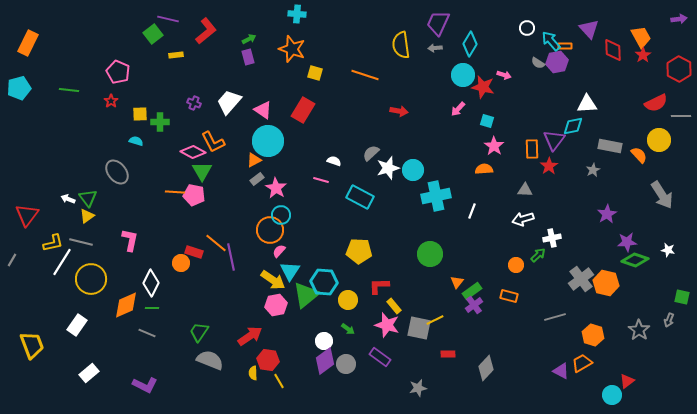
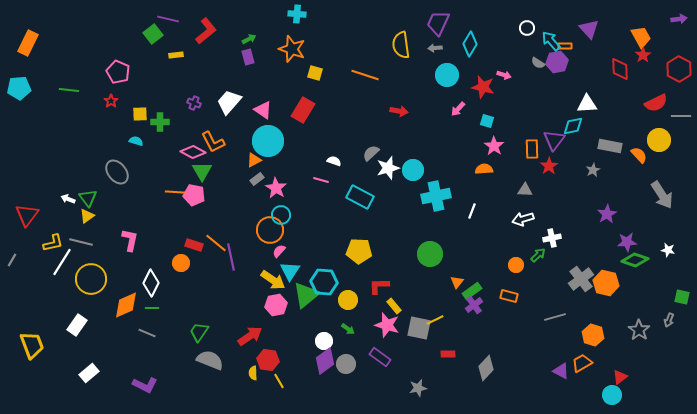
red diamond at (613, 50): moved 7 px right, 19 px down
cyan circle at (463, 75): moved 16 px left
cyan pentagon at (19, 88): rotated 10 degrees clockwise
red rectangle at (194, 252): moved 7 px up
red triangle at (627, 381): moved 7 px left, 4 px up
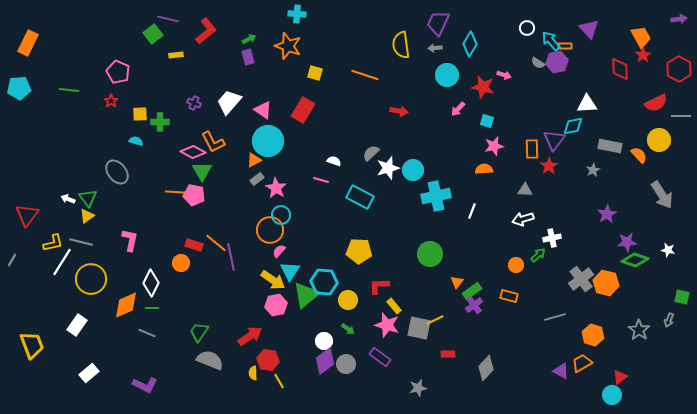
orange star at (292, 49): moved 4 px left, 3 px up
pink star at (494, 146): rotated 24 degrees clockwise
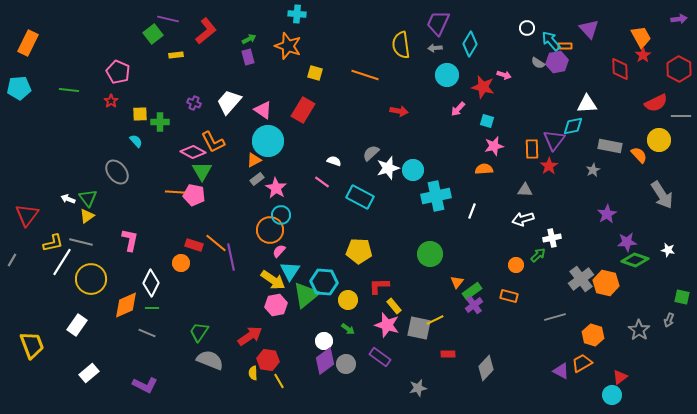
cyan semicircle at (136, 141): rotated 32 degrees clockwise
pink line at (321, 180): moved 1 px right, 2 px down; rotated 21 degrees clockwise
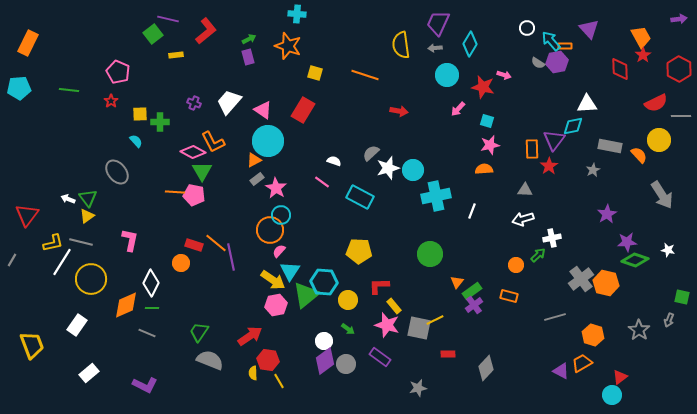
pink star at (494, 146): moved 4 px left, 1 px up
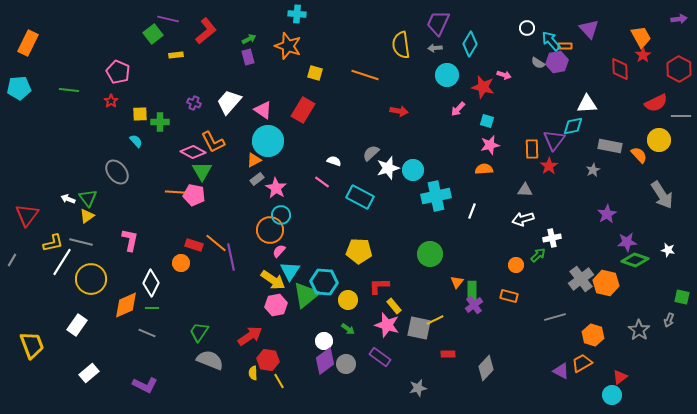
green rectangle at (472, 291): rotated 54 degrees counterclockwise
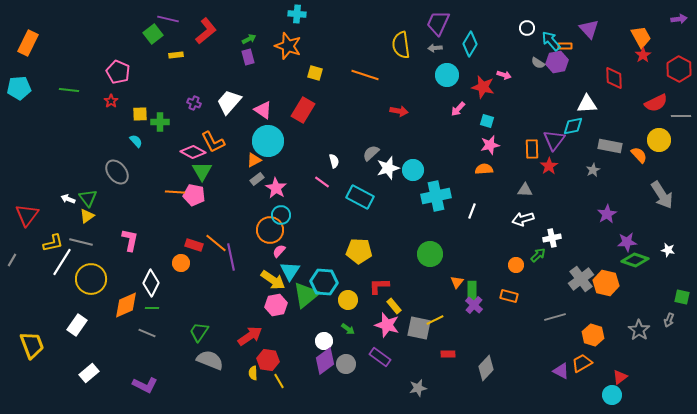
red diamond at (620, 69): moved 6 px left, 9 px down
white semicircle at (334, 161): rotated 56 degrees clockwise
purple cross at (474, 305): rotated 12 degrees counterclockwise
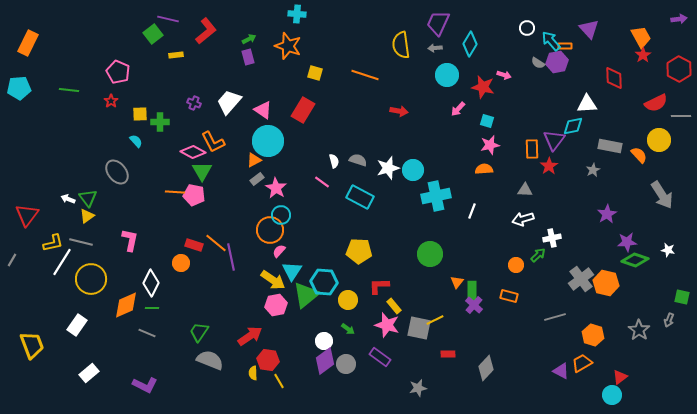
gray semicircle at (371, 153): moved 13 px left, 7 px down; rotated 60 degrees clockwise
cyan triangle at (290, 271): moved 2 px right
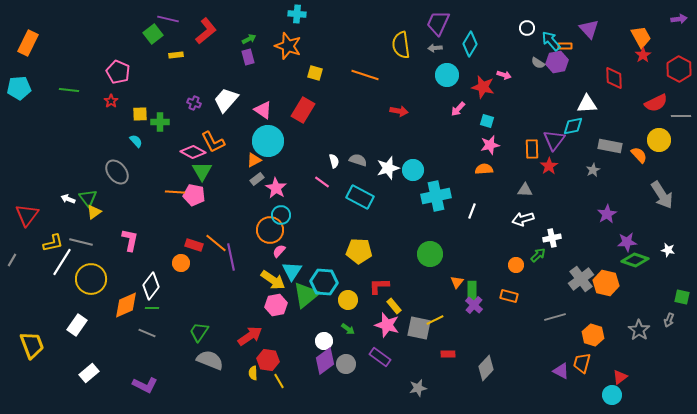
white trapezoid at (229, 102): moved 3 px left, 2 px up
yellow triangle at (87, 216): moved 7 px right, 4 px up
white diamond at (151, 283): moved 3 px down; rotated 12 degrees clockwise
orange trapezoid at (582, 363): rotated 45 degrees counterclockwise
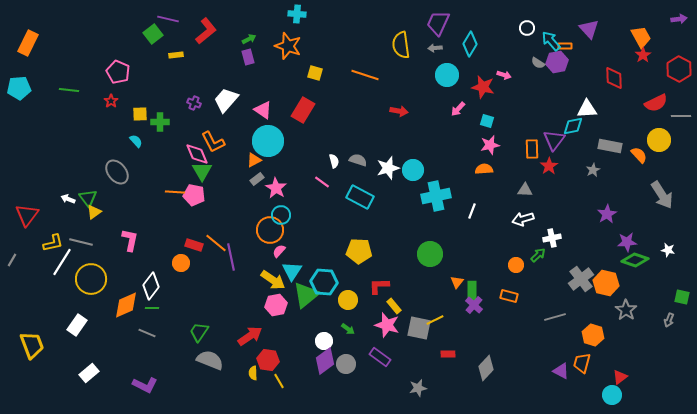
white triangle at (587, 104): moved 5 px down
pink diamond at (193, 152): moved 4 px right, 2 px down; rotated 40 degrees clockwise
gray star at (639, 330): moved 13 px left, 20 px up
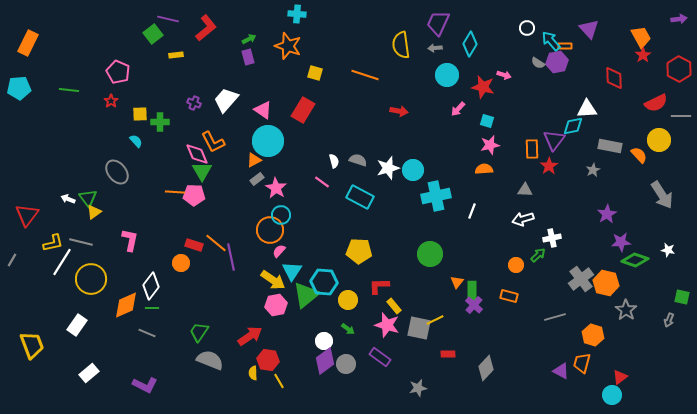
red L-shape at (206, 31): moved 3 px up
pink pentagon at (194, 195): rotated 10 degrees counterclockwise
purple star at (627, 242): moved 6 px left
